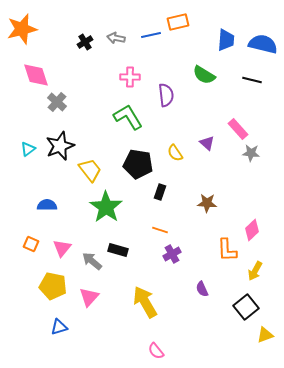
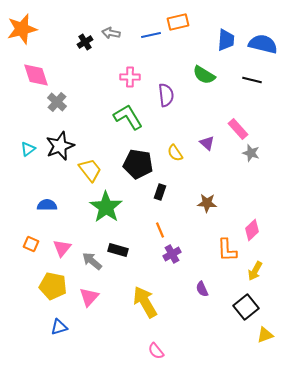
gray arrow at (116, 38): moved 5 px left, 5 px up
gray star at (251, 153): rotated 12 degrees clockwise
orange line at (160, 230): rotated 49 degrees clockwise
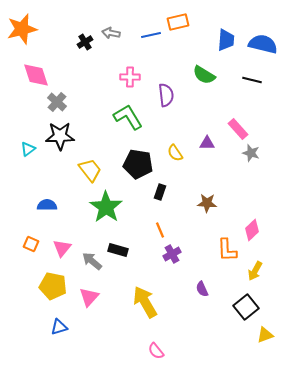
purple triangle at (207, 143): rotated 42 degrees counterclockwise
black star at (60, 146): moved 10 px up; rotated 20 degrees clockwise
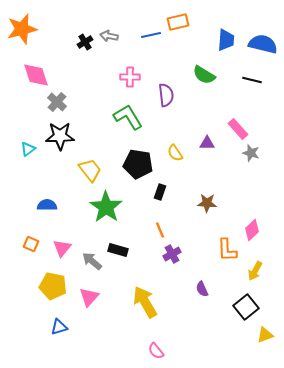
gray arrow at (111, 33): moved 2 px left, 3 px down
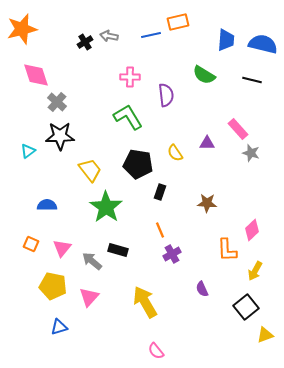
cyan triangle at (28, 149): moved 2 px down
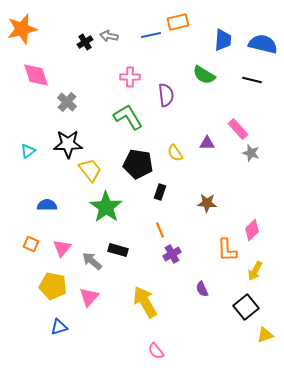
blue trapezoid at (226, 40): moved 3 px left
gray cross at (57, 102): moved 10 px right
black star at (60, 136): moved 8 px right, 8 px down
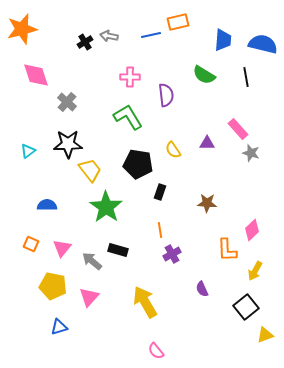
black line at (252, 80): moved 6 px left, 3 px up; rotated 66 degrees clockwise
yellow semicircle at (175, 153): moved 2 px left, 3 px up
orange line at (160, 230): rotated 14 degrees clockwise
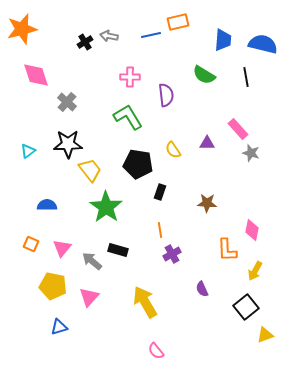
pink diamond at (252, 230): rotated 35 degrees counterclockwise
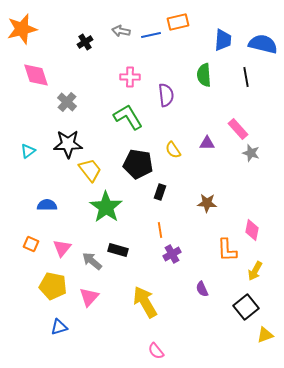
gray arrow at (109, 36): moved 12 px right, 5 px up
green semicircle at (204, 75): rotated 55 degrees clockwise
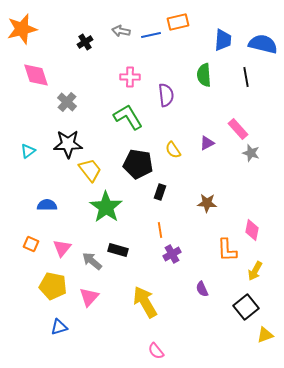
purple triangle at (207, 143): rotated 28 degrees counterclockwise
